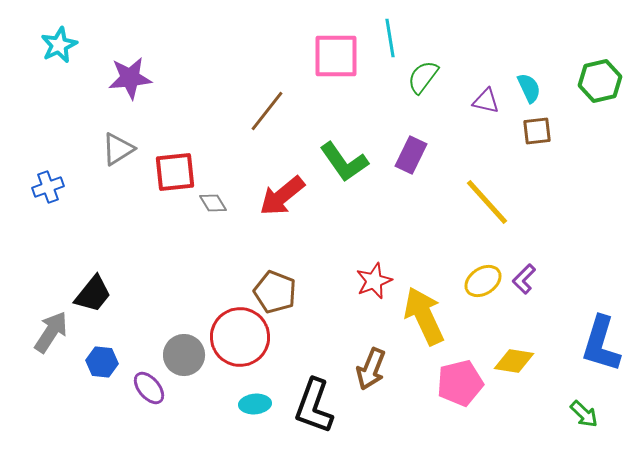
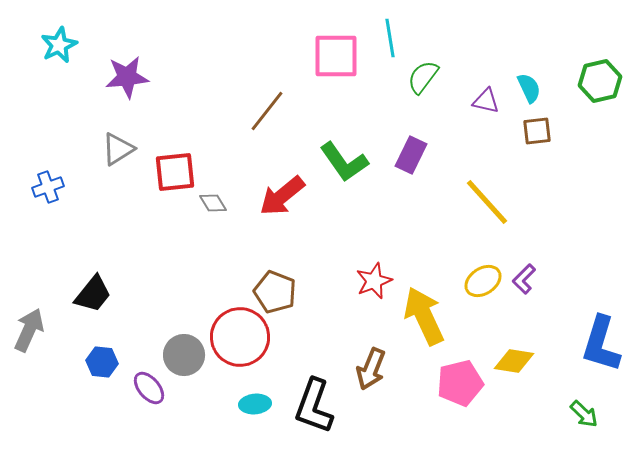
purple star: moved 3 px left, 1 px up
gray arrow: moved 22 px left, 2 px up; rotated 9 degrees counterclockwise
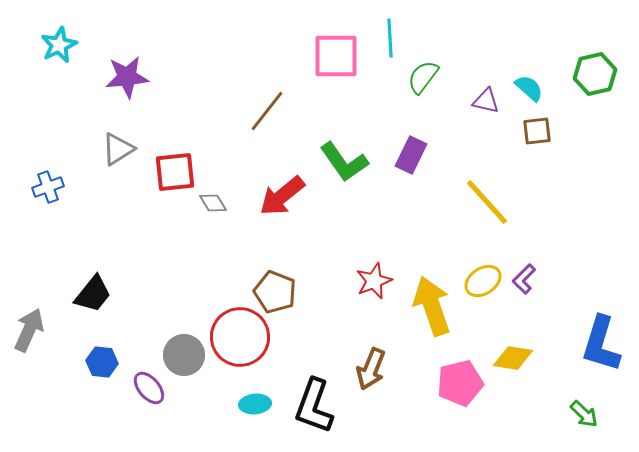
cyan line: rotated 6 degrees clockwise
green hexagon: moved 5 px left, 7 px up
cyan semicircle: rotated 24 degrees counterclockwise
yellow arrow: moved 8 px right, 10 px up; rotated 6 degrees clockwise
yellow diamond: moved 1 px left, 3 px up
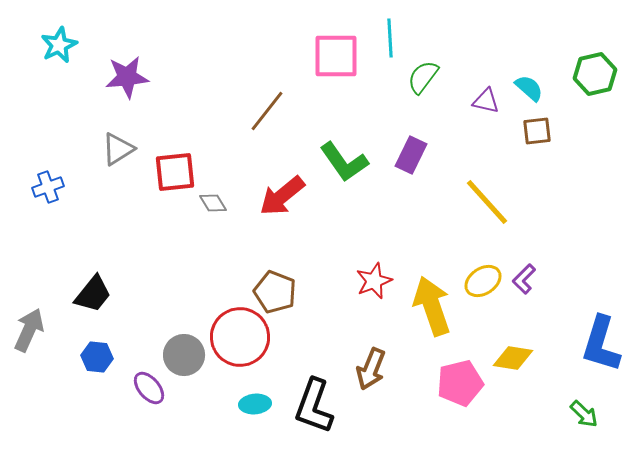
blue hexagon: moved 5 px left, 5 px up
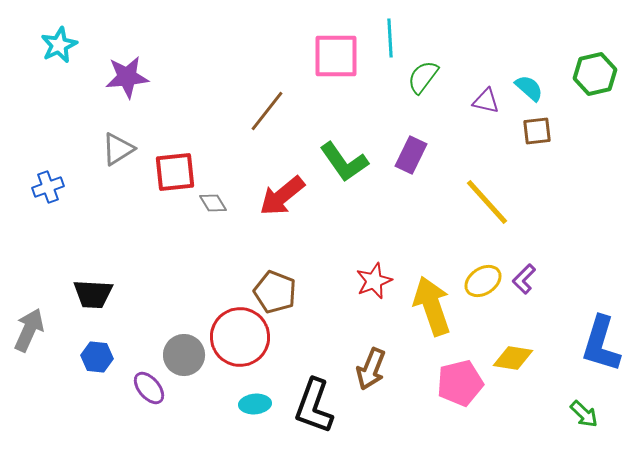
black trapezoid: rotated 54 degrees clockwise
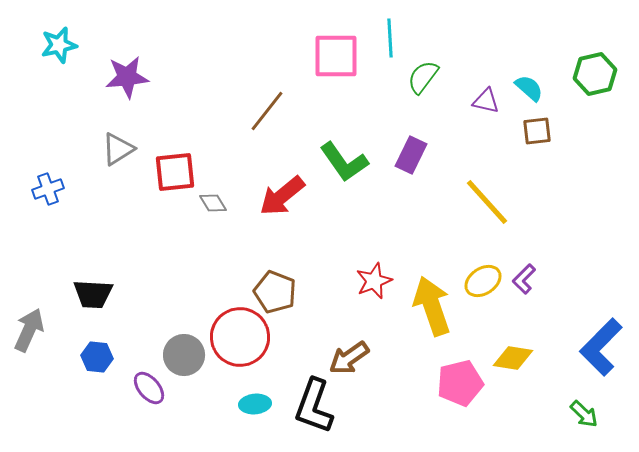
cyan star: rotated 12 degrees clockwise
blue cross: moved 2 px down
blue L-shape: moved 3 px down; rotated 28 degrees clockwise
brown arrow: moved 22 px left, 11 px up; rotated 33 degrees clockwise
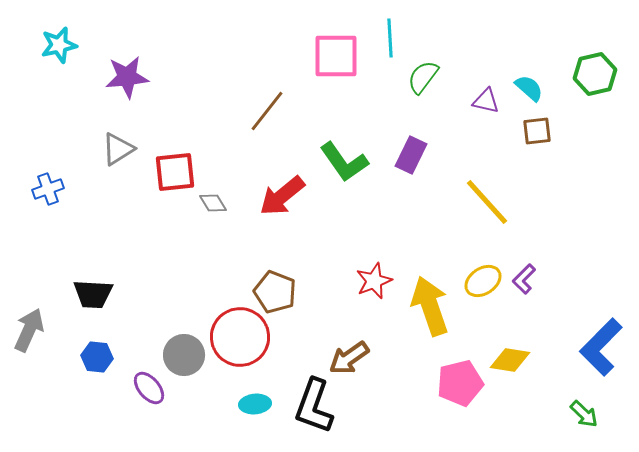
yellow arrow: moved 2 px left
yellow diamond: moved 3 px left, 2 px down
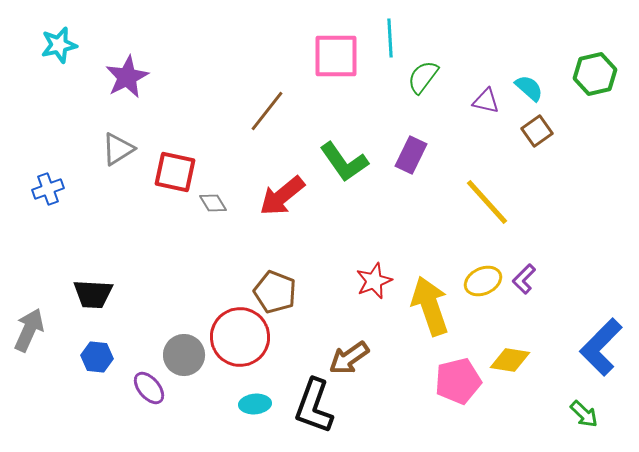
purple star: rotated 21 degrees counterclockwise
brown square: rotated 28 degrees counterclockwise
red square: rotated 18 degrees clockwise
yellow ellipse: rotated 9 degrees clockwise
pink pentagon: moved 2 px left, 2 px up
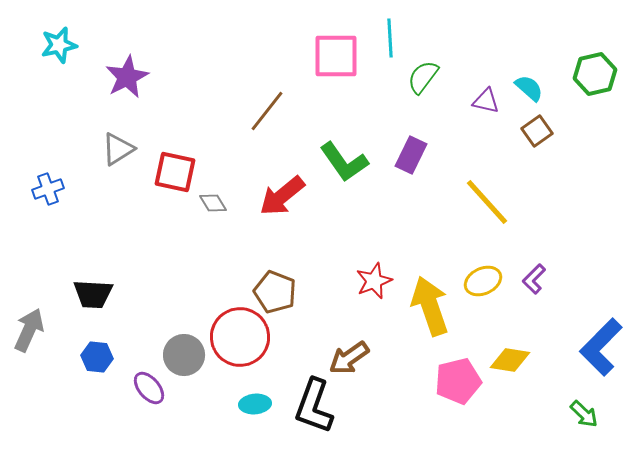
purple L-shape: moved 10 px right
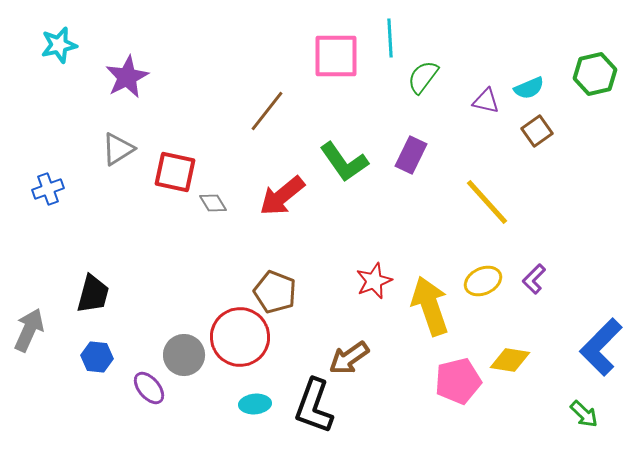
cyan semicircle: rotated 116 degrees clockwise
black trapezoid: rotated 78 degrees counterclockwise
